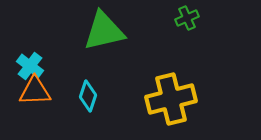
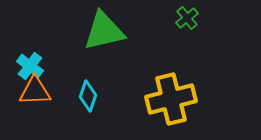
green cross: rotated 15 degrees counterclockwise
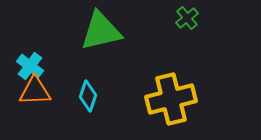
green triangle: moved 3 px left
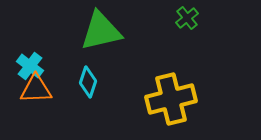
orange triangle: moved 1 px right, 2 px up
cyan diamond: moved 14 px up
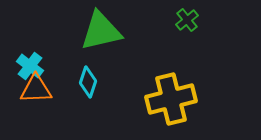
green cross: moved 2 px down
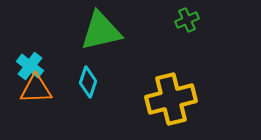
green cross: rotated 15 degrees clockwise
